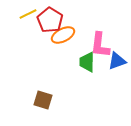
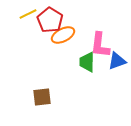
brown square: moved 1 px left, 3 px up; rotated 24 degrees counterclockwise
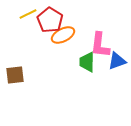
brown square: moved 27 px left, 22 px up
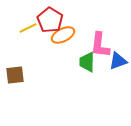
yellow line: moved 14 px down
blue triangle: moved 1 px right
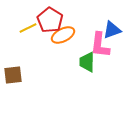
blue triangle: moved 6 px left, 31 px up
brown square: moved 2 px left
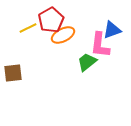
red pentagon: moved 1 px right; rotated 10 degrees clockwise
green trapezoid: rotated 50 degrees clockwise
brown square: moved 2 px up
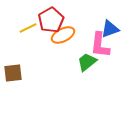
blue triangle: moved 2 px left, 1 px up
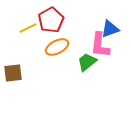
orange ellipse: moved 6 px left, 12 px down
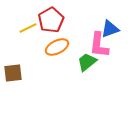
pink L-shape: moved 1 px left
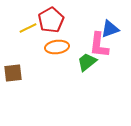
orange ellipse: rotated 20 degrees clockwise
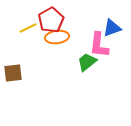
blue triangle: moved 2 px right, 1 px up
orange ellipse: moved 10 px up
